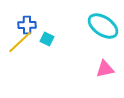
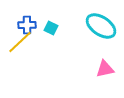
cyan ellipse: moved 2 px left
cyan square: moved 4 px right, 11 px up
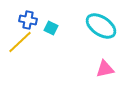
blue cross: moved 1 px right, 5 px up; rotated 12 degrees clockwise
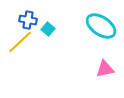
cyan square: moved 3 px left, 1 px down; rotated 16 degrees clockwise
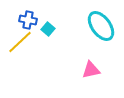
cyan ellipse: rotated 20 degrees clockwise
pink triangle: moved 14 px left, 1 px down
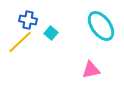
cyan square: moved 3 px right, 4 px down
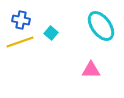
blue cross: moved 7 px left
yellow line: rotated 24 degrees clockwise
pink triangle: rotated 12 degrees clockwise
